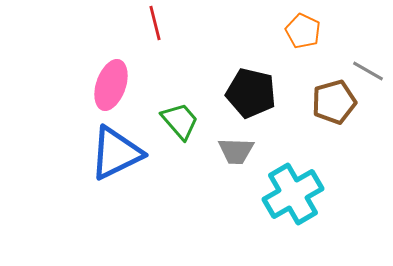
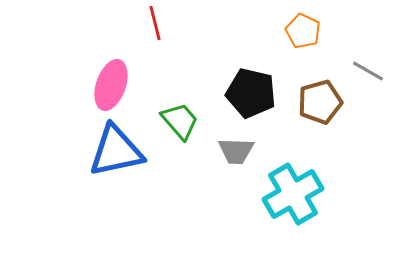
brown pentagon: moved 14 px left
blue triangle: moved 2 px up; rotated 14 degrees clockwise
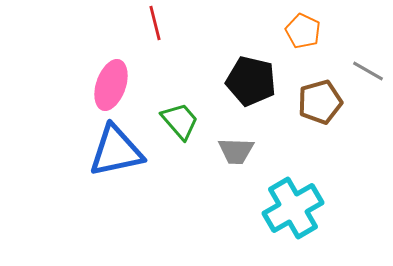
black pentagon: moved 12 px up
cyan cross: moved 14 px down
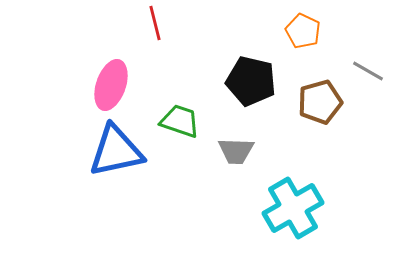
green trapezoid: rotated 30 degrees counterclockwise
